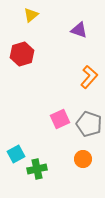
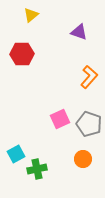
purple triangle: moved 2 px down
red hexagon: rotated 15 degrees clockwise
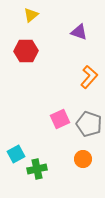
red hexagon: moved 4 px right, 3 px up
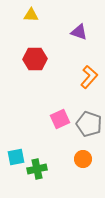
yellow triangle: rotated 42 degrees clockwise
red hexagon: moved 9 px right, 8 px down
cyan square: moved 3 px down; rotated 18 degrees clockwise
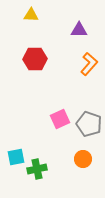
purple triangle: moved 2 px up; rotated 18 degrees counterclockwise
orange L-shape: moved 13 px up
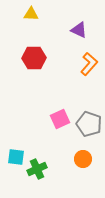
yellow triangle: moved 1 px up
purple triangle: rotated 24 degrees clockwise
red hexagon: moved 1 px left, 1 px up
cyan square: rotated 18 degrees clockwise
green cross: rotated 12 degrees counterclockwise
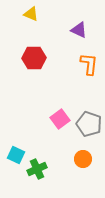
yellow triangle: rotated 21 degrees clockwise
orange L-shape: rotated 35 degrees counterclockwise
pink square: rotated 12 degrees counterclockwise
cyan square: moved 2 px up; rotated 18 degrees clockwise
